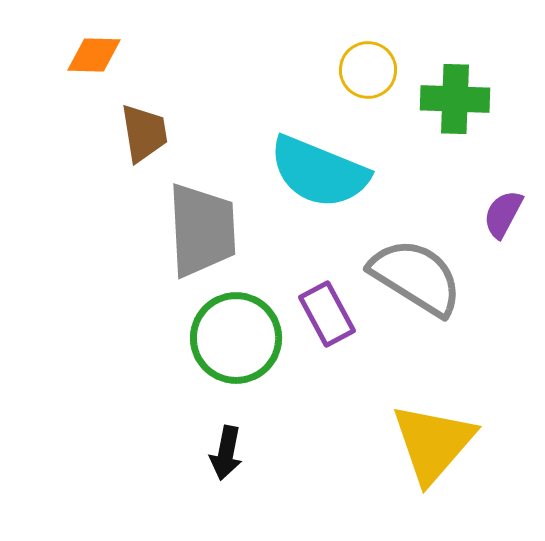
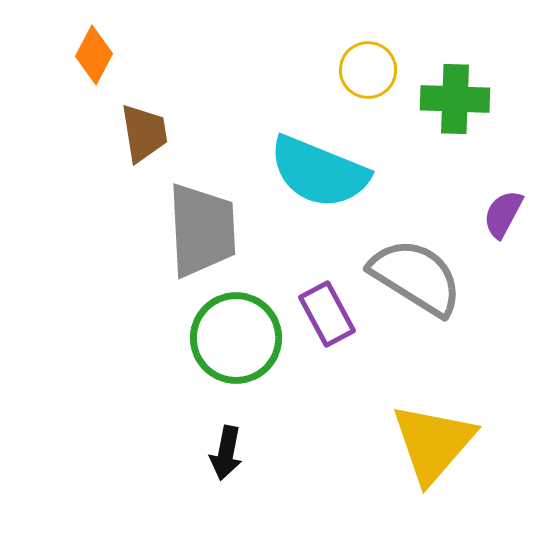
orange diamond: rotated 64 degrees counterclockwise
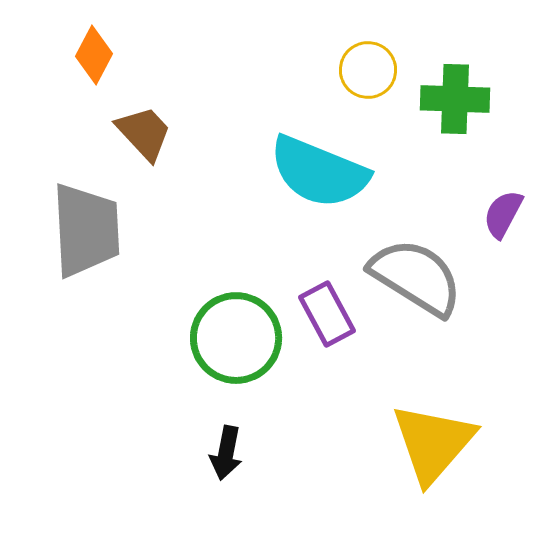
brown trapezoid: rotated 34 degrees counterclockwise
gray trapezoid: moved 116 px left
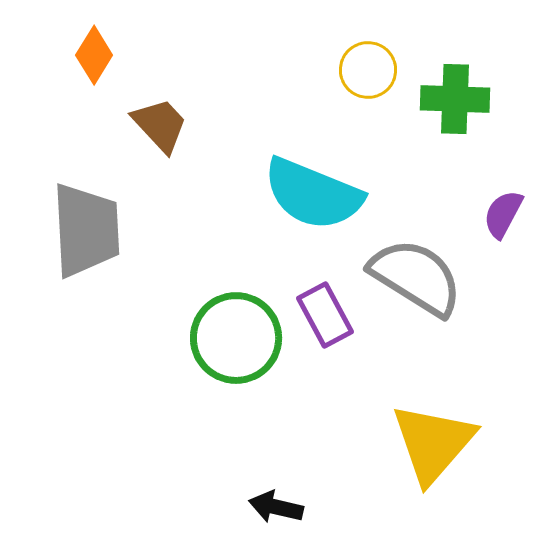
orange diamond: rotated 4 degrees clockwise
brown trapezoid: moved 16 px right, 8 px up
cyan semicircle: moved 6 px left, 22 px down
purple rectangle: moved 2 px left, 1 px down
black arrow: moved 50 px right, 54 px down; rotated 92 degrees clockwise
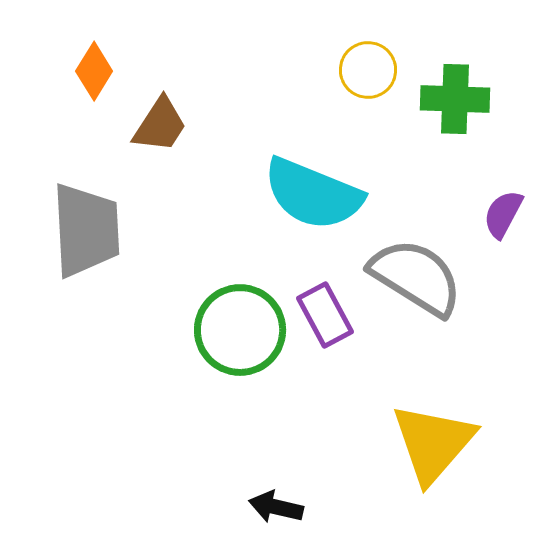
orange diamond: moved 16 px down
brown trapezoid: rotated 76 degrees clockwise
green circle: moved 4 px right, 8 px up
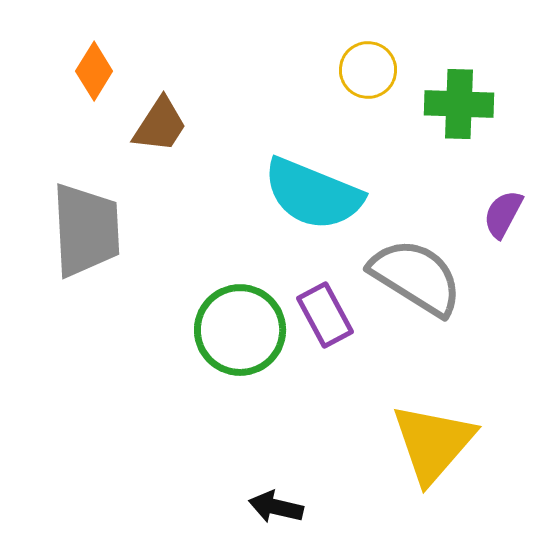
green cross: moved 4 px right, 5 px down
